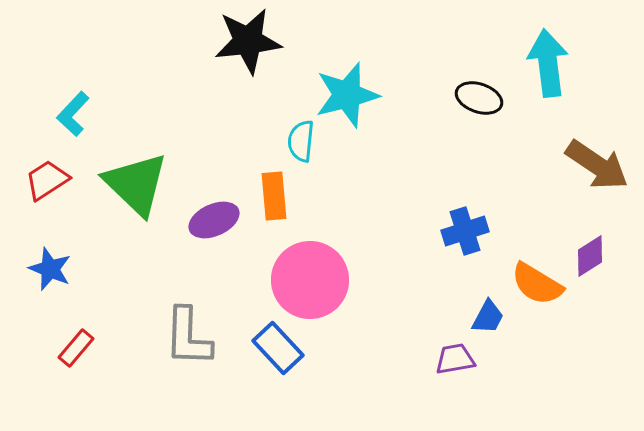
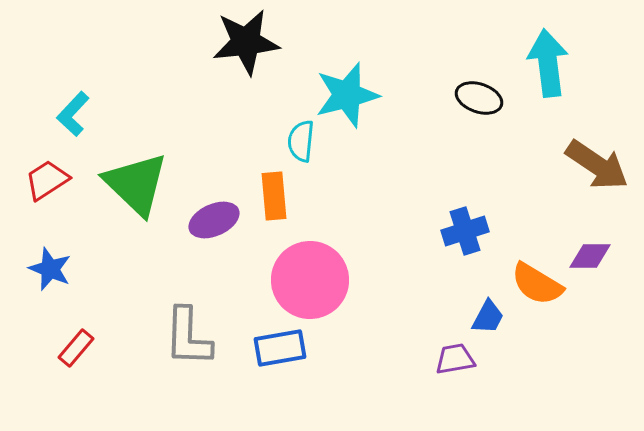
black star: moved 2 px left, 1 px down
purple diamond: rotated 33 degrees clockwise
blue rectangle: moved 2 px right; rotated 57 degrees counterclockwise
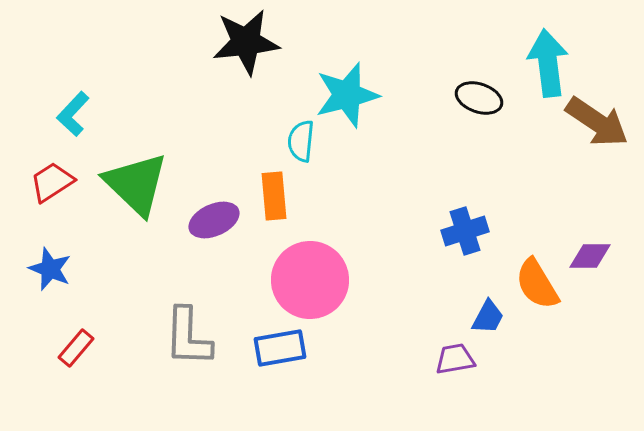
brown arrow: moved 43 px up
red trapezoid: moved 5 px right, 2 px down
orange semicircle: rotated 28 degrees clockwise
